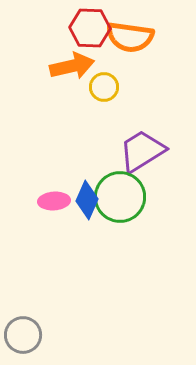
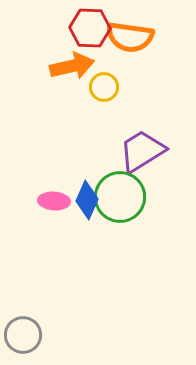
pink ellipse: rotated 8 degrees clockwise
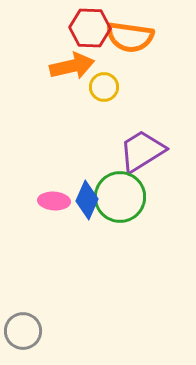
gray circle: moved 4 px up
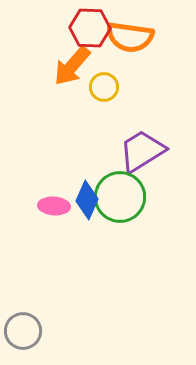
orange arrow: rotated 144 degrees clockwise
pink ellipse: moved 5 px down
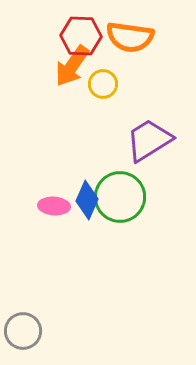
red hexagon: moved 9 px left, 8 px down
orange arrow: rotated 6 degrees counterclockwise
yellow circle: moved 1 px left, 3 px up
purple trapezoid: moved 7 px right, 11 px up
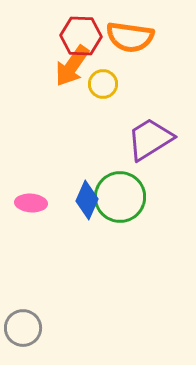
purple trapezoid: moved 1 px right, 1 px up
pink ellipse: moved 23 px left, 3 px up
gray circle: moved 3 px up
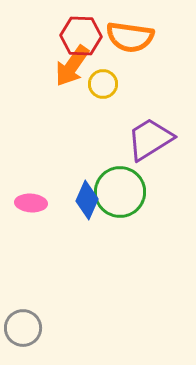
green circle: moved 5 px up
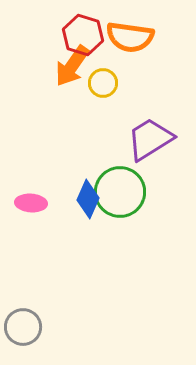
red hexagon: moved 2 px right, 1 px up; rotated 15 degrees clockwise
yellow circle: moved 1 px up
blue diamond: moved 1 px right, 1 px up
gray circle: moved 1 px up
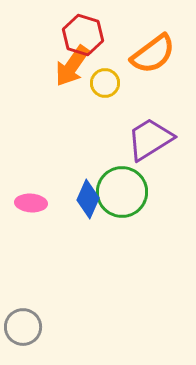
orange semicircle: moved 23 px right, 17 px down; rotated 45 degrees counterclockwise
yellow circle: moved 2 px right
green circle: moved 2 px right
